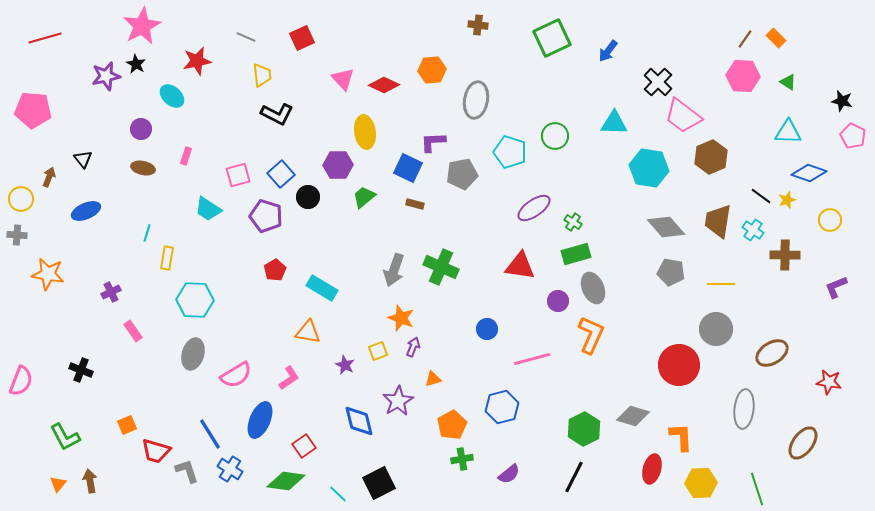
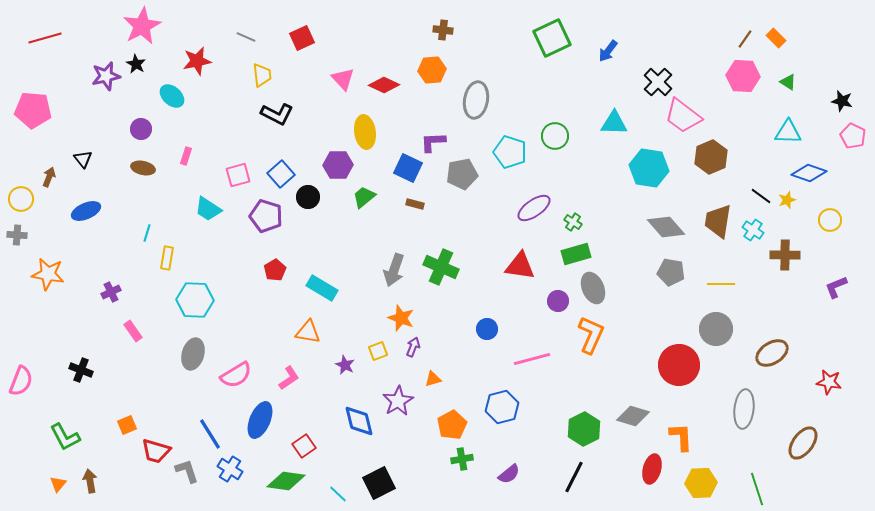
brown cross at (478, 25): moved 35 px left, 5 px down
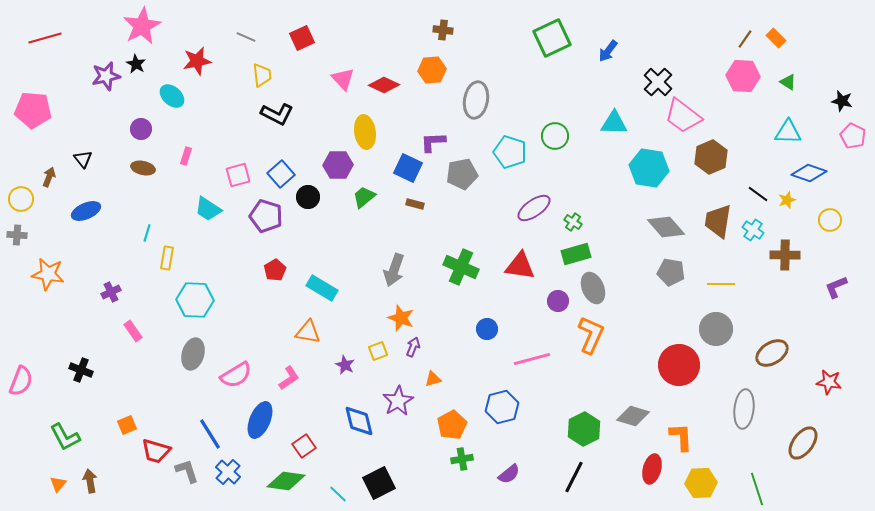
black line at (761, 196): moved 3 px left, 2 px up
green cross at (441, 267): moved 20 px right
blue cross at (230, 469): moved 2 px left, 3 px down; rotated 10 degrees clockwise
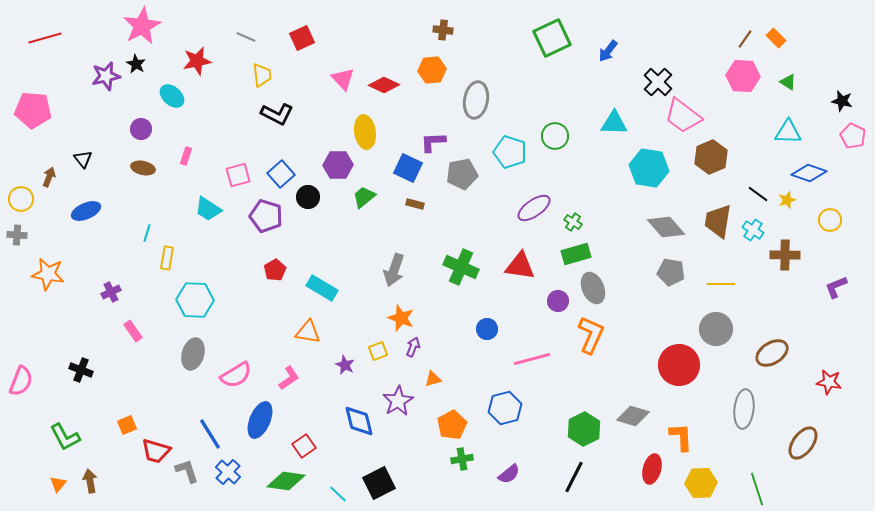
blue hexagon at (502, 407): moved 3 px right, 1 px down
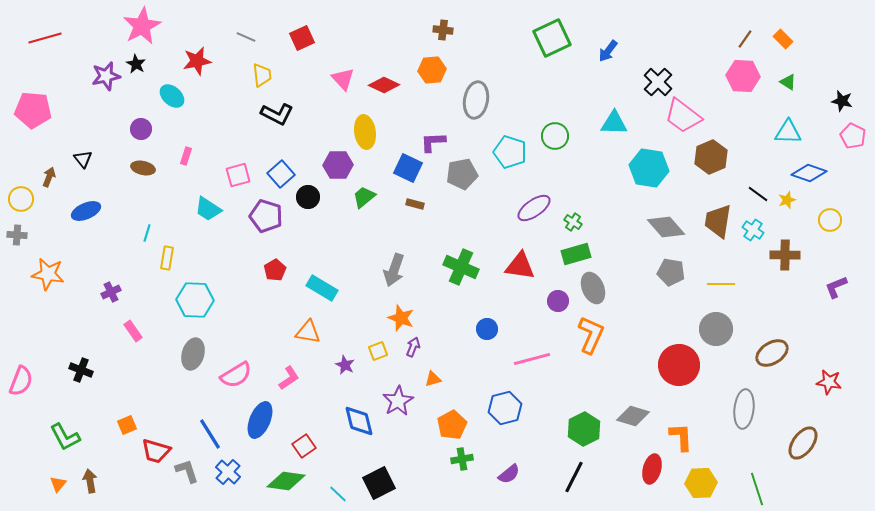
orange rectangle at (776, 38): moved 7 px right, 1 px down
